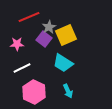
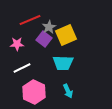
red line: moved 1 px right, 3 px down
cyan trapezoid: rotated 30 degrees counterclockwise
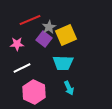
cyan arrow: moved 1 px right, 3 px up
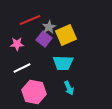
pink hexagon: rotated 15 degrees counterclockwise
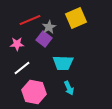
yellow square: moved 10 px right, 17 px up
white line: rotated 12 degrees counterclockwise
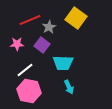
yellow square: rotated 30 degrees counterclockwise
purple square: moved 2 px left, 6 px down
white line: moved 3 px right, 2 px down
cyan arrow: moved 1 px up
pink hexagon: moved 5 px left, 1 px up
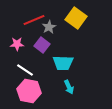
red line: moved 4 px right
white line: rotated 72 degrees clockwise
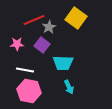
white line: rotated 24 degrees counterclockwise
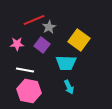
yellow square: moved 3 px right, 22 px down
cyan trapezoid: moved 3 px right
